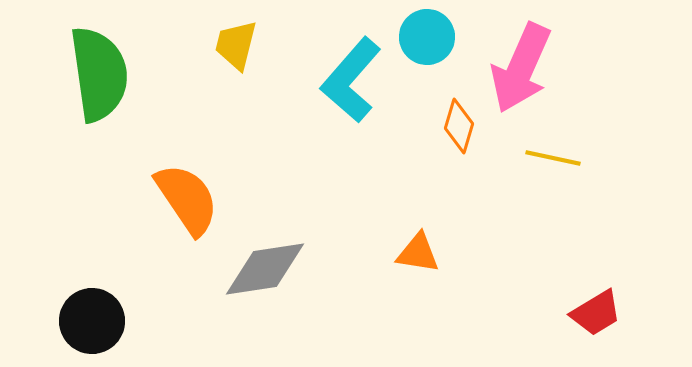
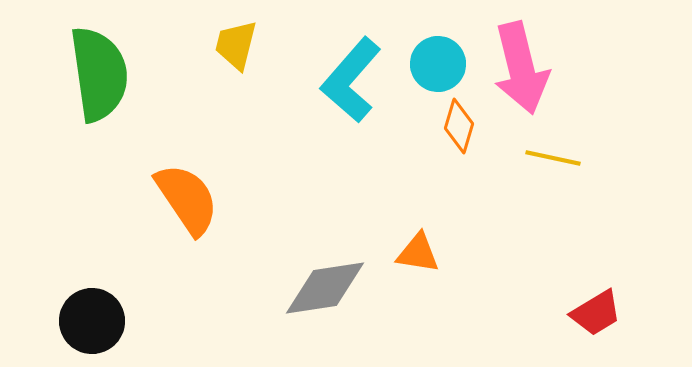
cyan circle: moved 11 px right, 27 px down
pink arrow: rotated 38 degrees counterclockwise
gray diamond: moved 60 px right, 19 px down
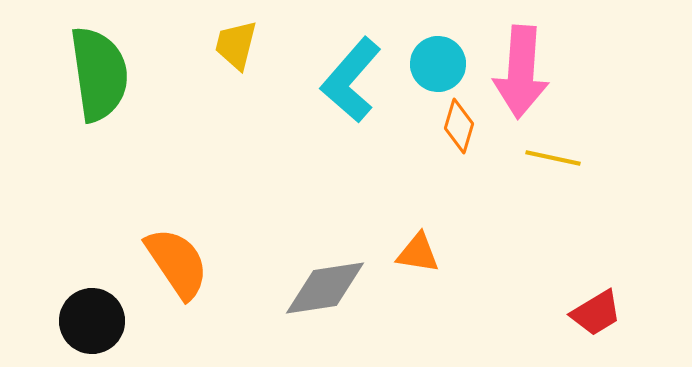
pink arrow: moved 4 px down; rotated 18 degrees clockwise
orange semicircle: moved 10 px left, 64 px down
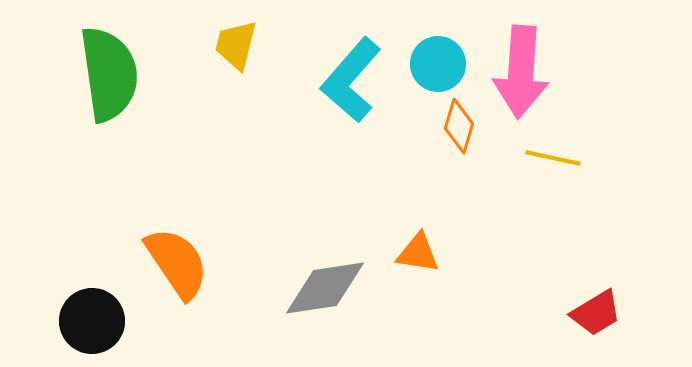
green semicircle: moved 10 px right
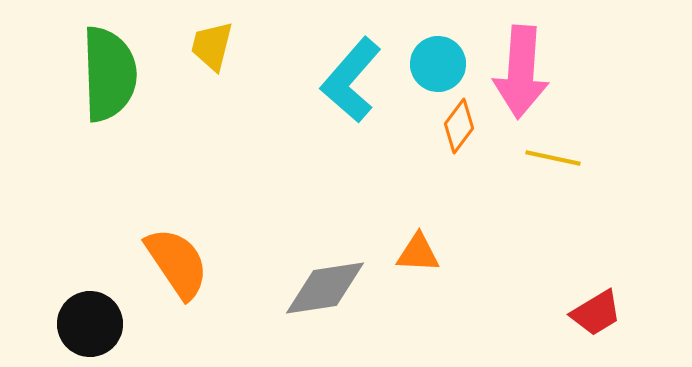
yellow trapezoid: moved 24 px left, 1 px down
green semicircle: rotated 6 degrees clockwise
orange diamond: rotated 20 degrees clockwise
orange triangle: rotated 6 degrees counterclockwise
black circle: moved 2 px left, 3 px down
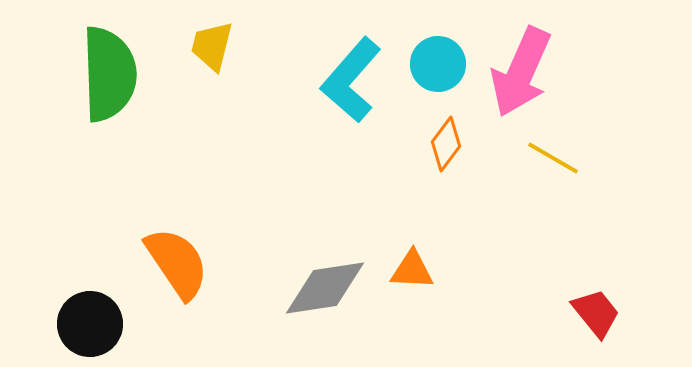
pink arrow: rotated 20 degrees clockwise
orange diamond: moved 13 px left, 18 px down
yellow line: rotated 18 degrees clockwise
orange triangle: moved 6 px left, 17 px down
red trapezoid: rotated 98 degrees counterclockwise
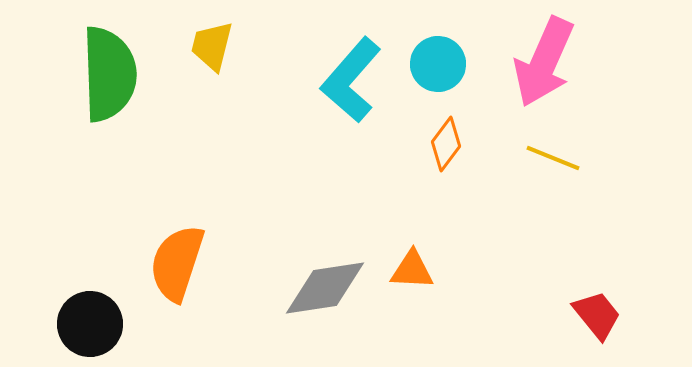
pink arrow: moved 23 px right, 10 px up
yellow line: rotated 8 degrees counterclockwise
orange semicircle: rotated 128 degrees counterclockwise
red trapezoid: moved 1 px right, 2 px down
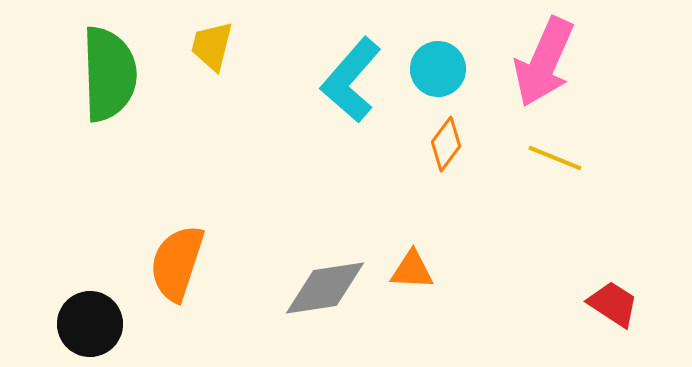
cyan circle: moved 5 px down
yellow line: moved 2 px right
red trapezoid: moved 16 px right, 11 px up; rotated 18 degrees counterclockwise
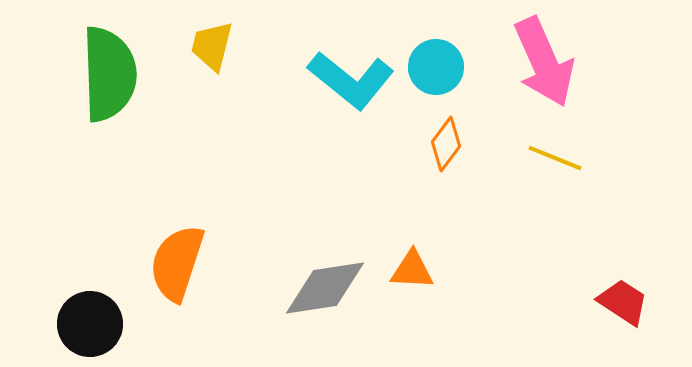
pink arrow: rotated 48 degrees counterclockwise
cyan circle: moved 2 px left, 2 px up
cyan L-shape: rotated 92 degrees counterclockwise
red trapezoid: moved 10 px right, 2 px up
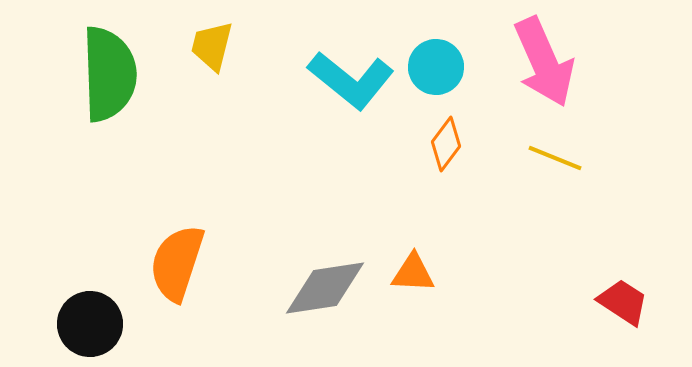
orange triangle: moved 1 px right, 3 px down
